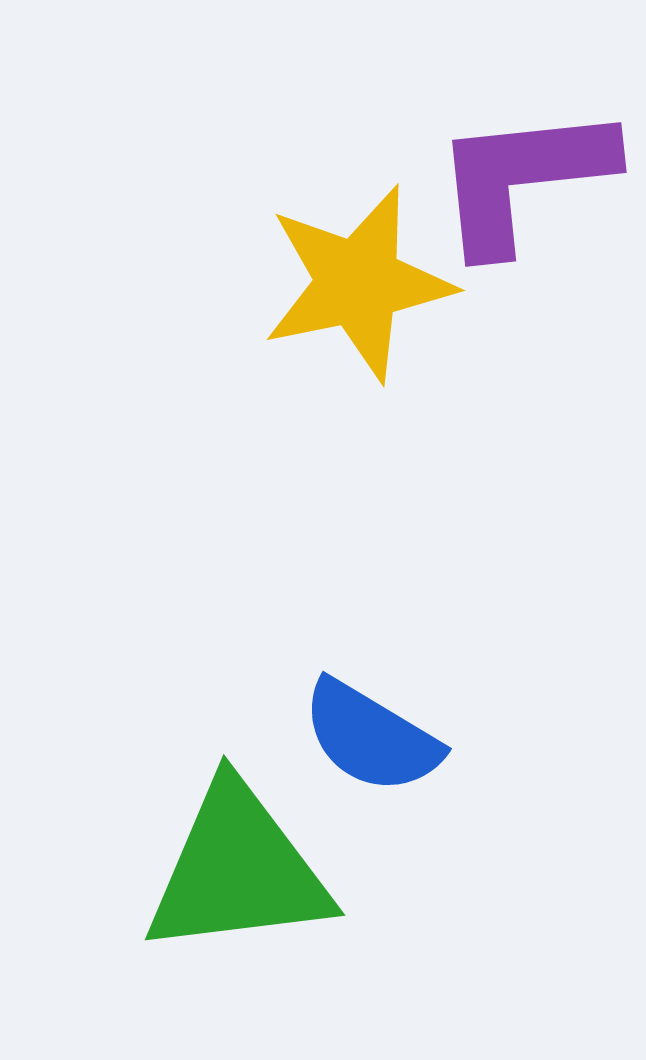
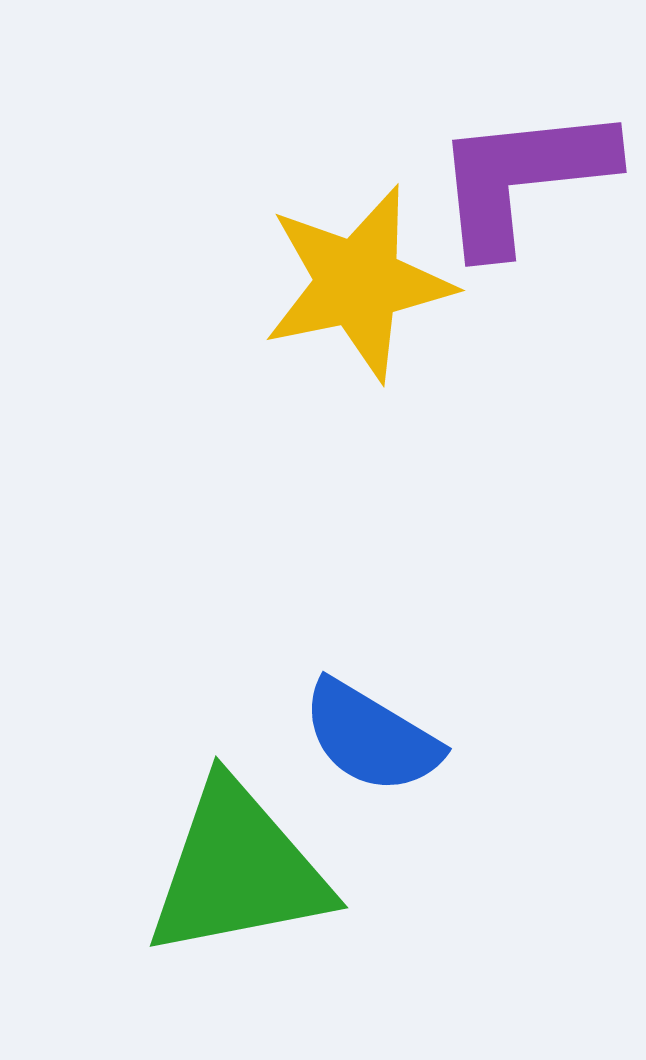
green triangle: rotated 4 degrees counterclockwise
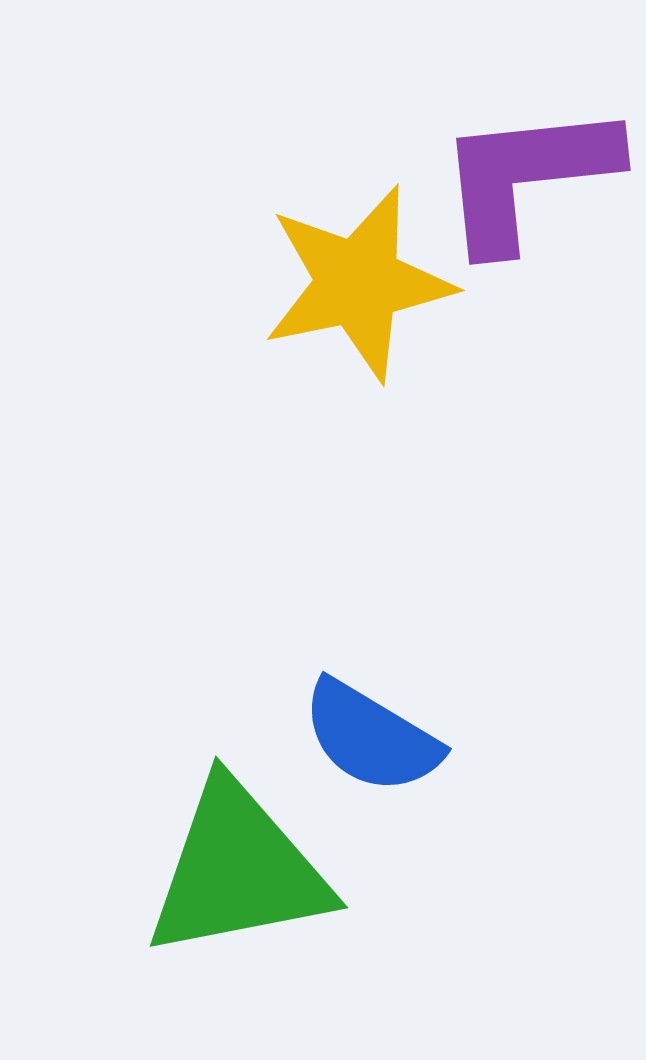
purple L-shape: moved 4 px right, 2 px up
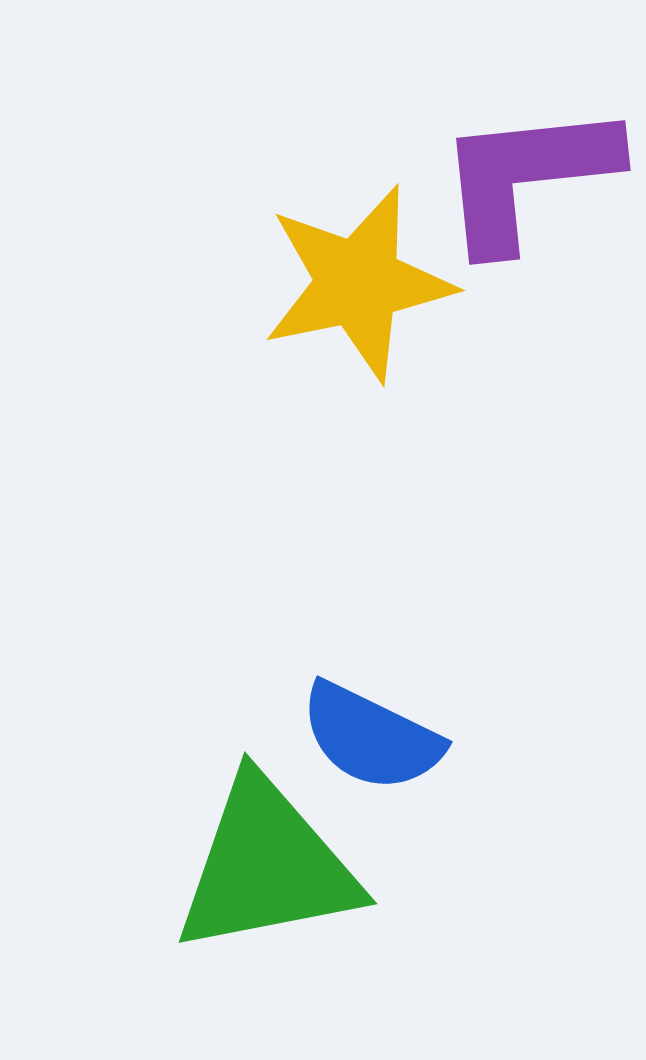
blue semicircle: rotated 5 degrees counterclockwise
green triangle: moved 29 px right, 4 px up
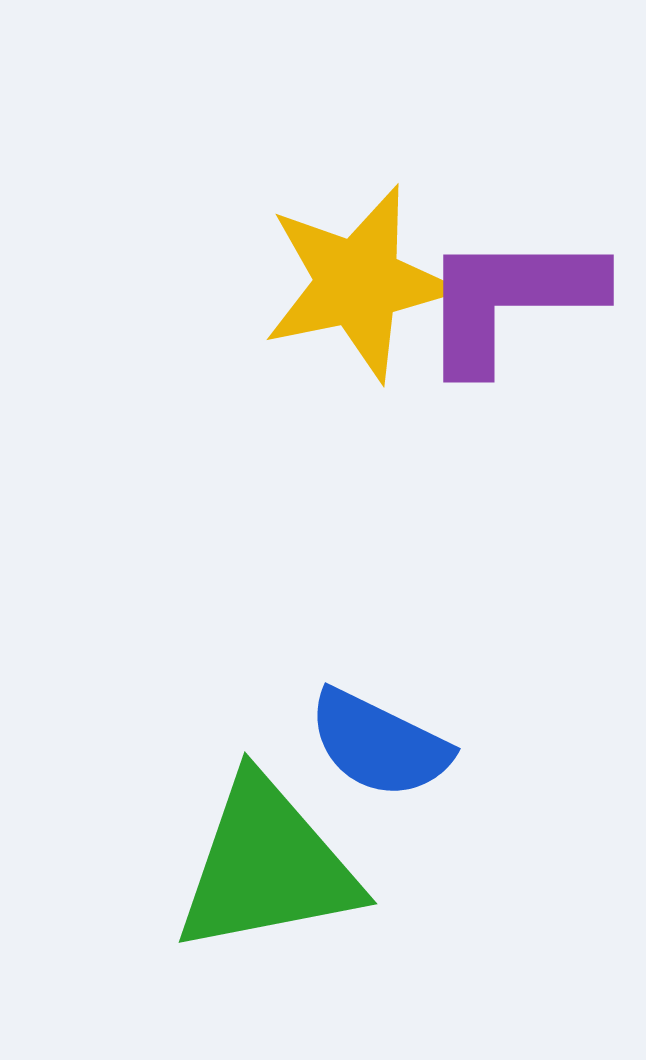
purple L-shape: moved 17 px left, 124 px down; rotated 6 degrees clockwise
blue semicircle: moved 8 px right, 7 px down
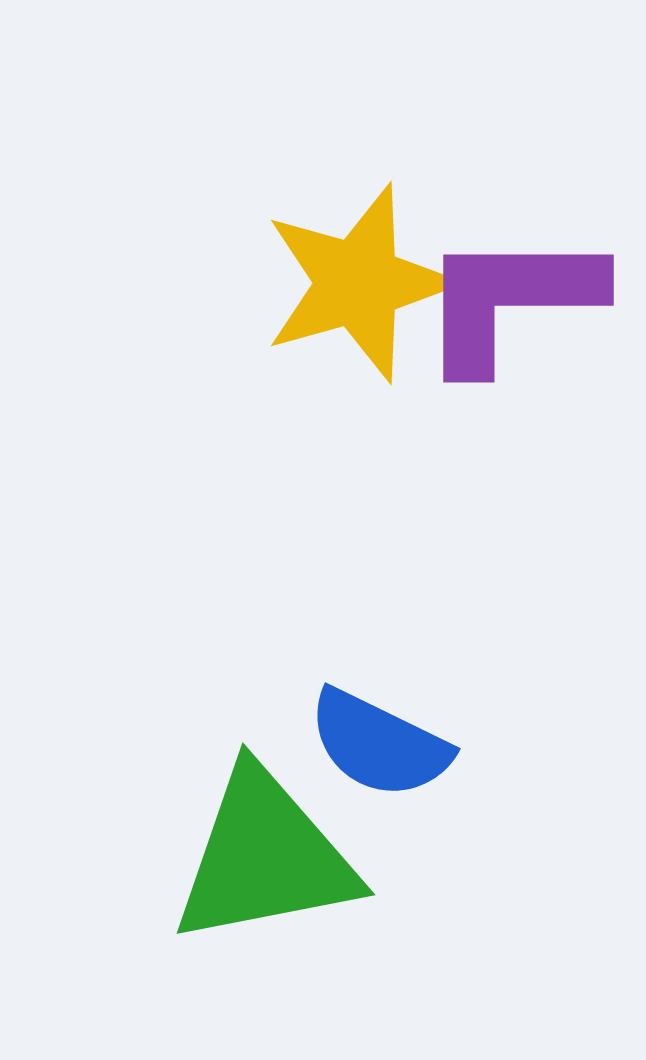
yellow star: rotated 4 degrees counterclockwise
green triangle: moved 2 px left, 9 px up
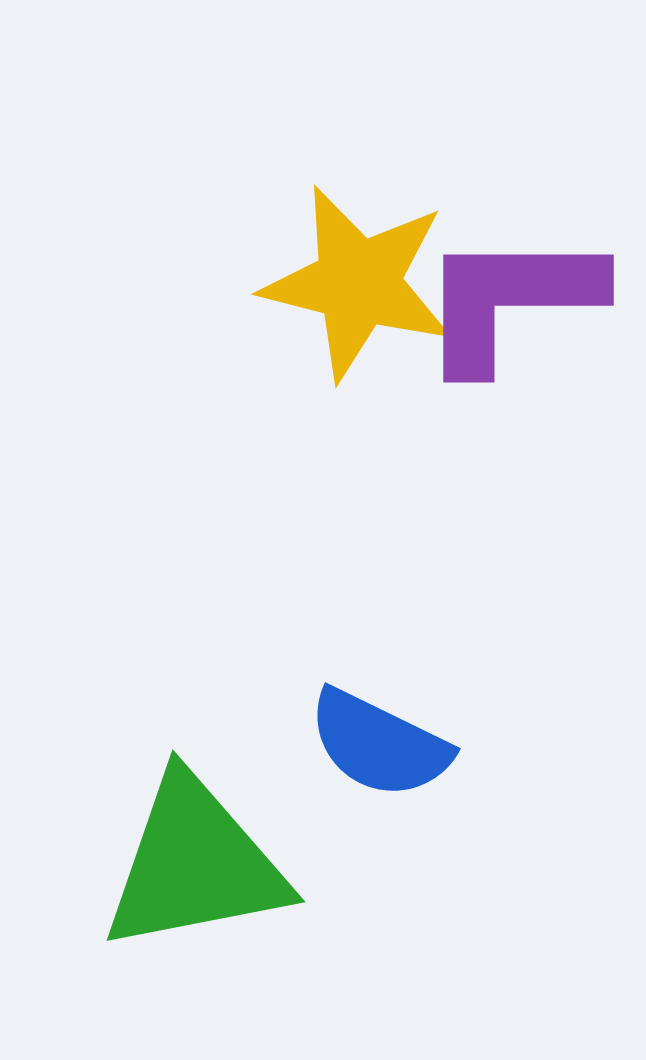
yellow star: rotated 30 degrees clockwise
green triangle: moved 70 px left, 7 px down
